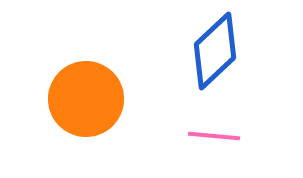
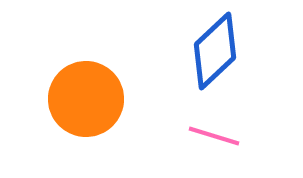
pink line: rotated 12 degrees clockwise
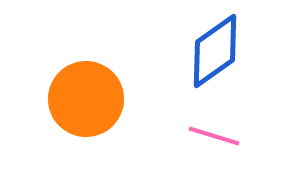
blue diamond: rotated 8 degrees clockwise
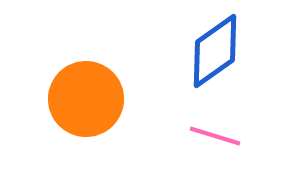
pink line: moved 1 px right
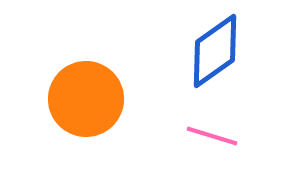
pink line: moved 3 px left
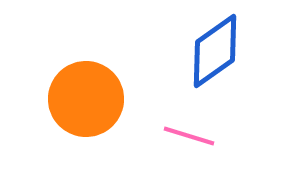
pink line: moved 23 px left
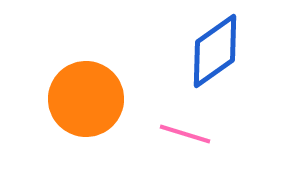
pink line: moved 4 px left, 2 px up
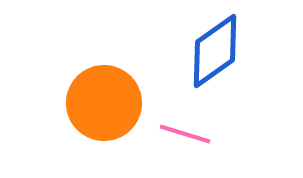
orange circle: moved 18 px right, 4 px down
